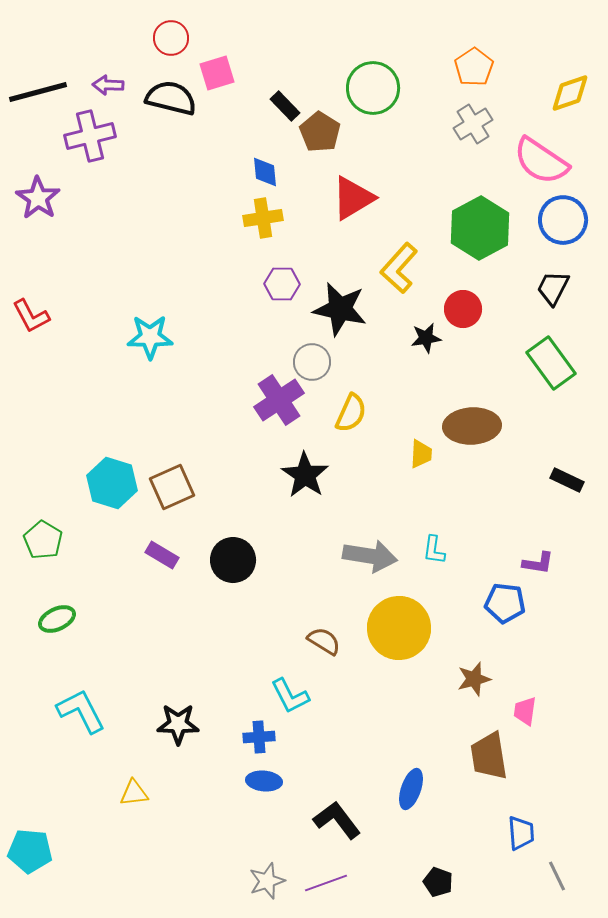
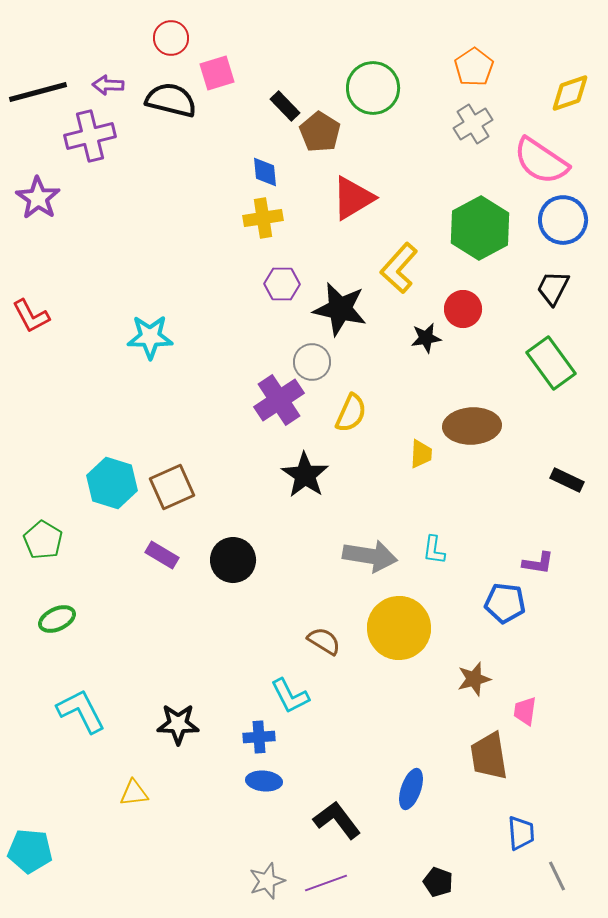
black semicircle at (171, 98): moved 2 px down
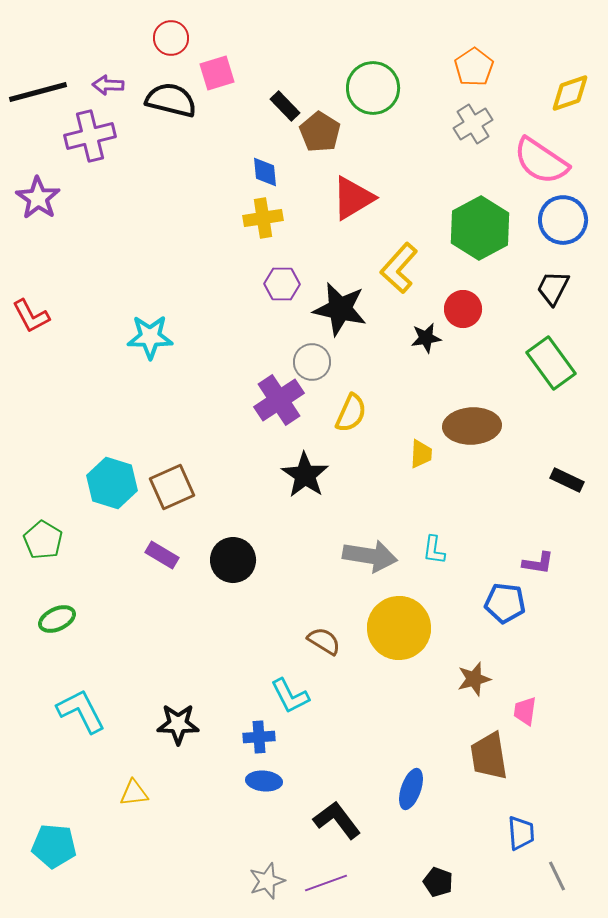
cyan pentagon at (30, 851): moved 24 px right, 5 px up
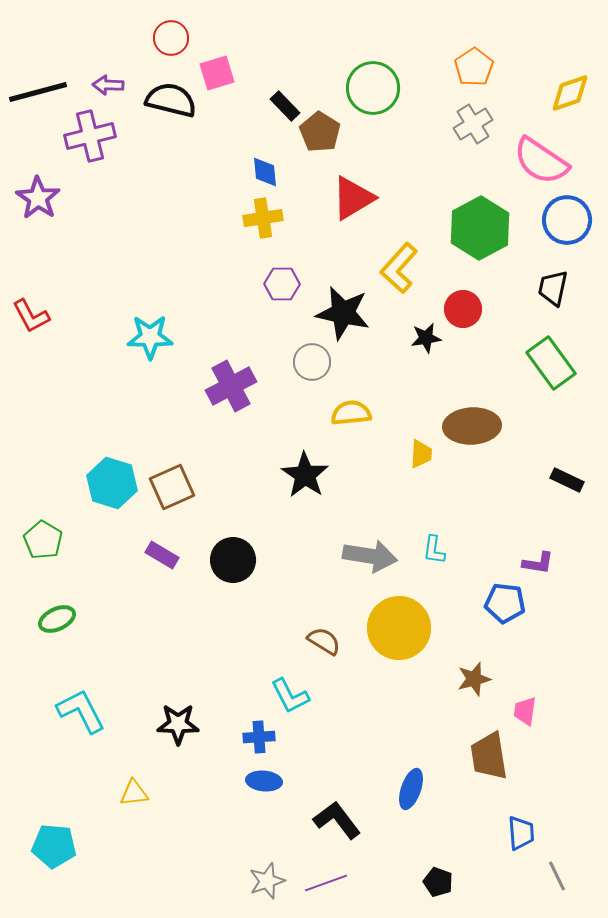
blue circle at (563, 220): moved 4 px right
black trapezoid at (553, 288): rotated 15 degrees counterclockwise
black star at (340, 309): moved 3 px right, 4 px down
purple cross at (279, 400): moved 48 px left, 14 px up; rotated 6 degrees clockwise
yellow semicircle at (351, 413): rotated 120 degrees counterclockwise
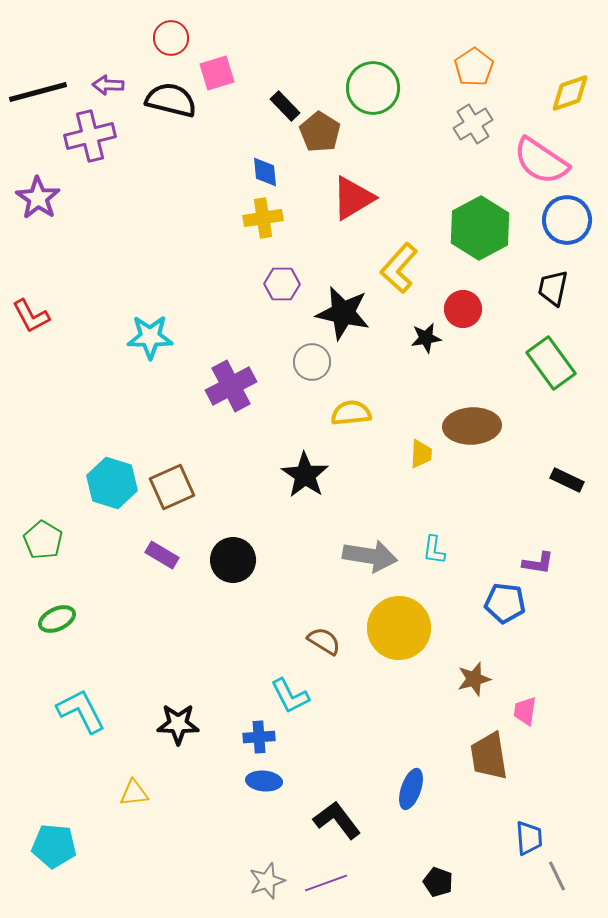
blue trapezoid at (521, 833): moved 8 px right, 5 px down
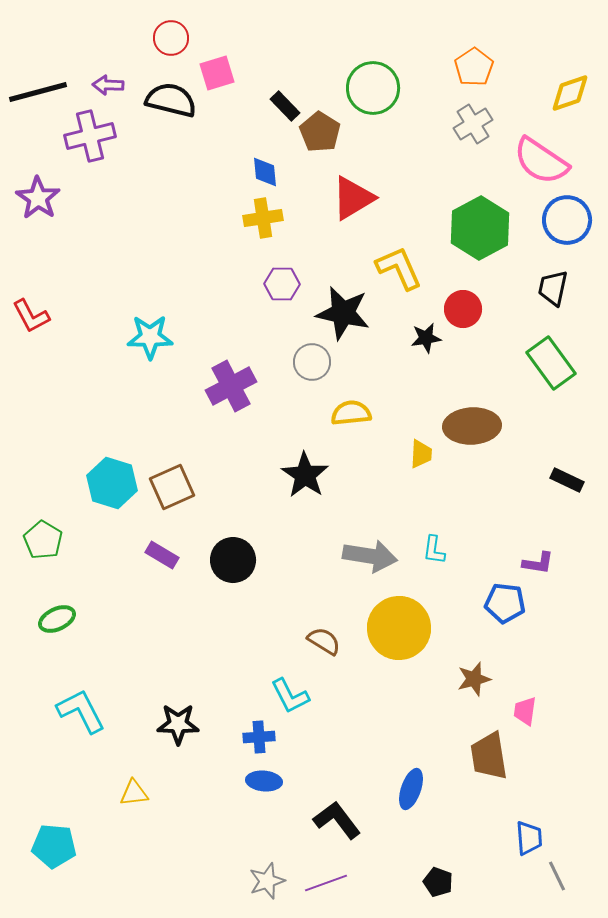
yellow L-shape at (399, 268): rotated 114 degrees clockwise
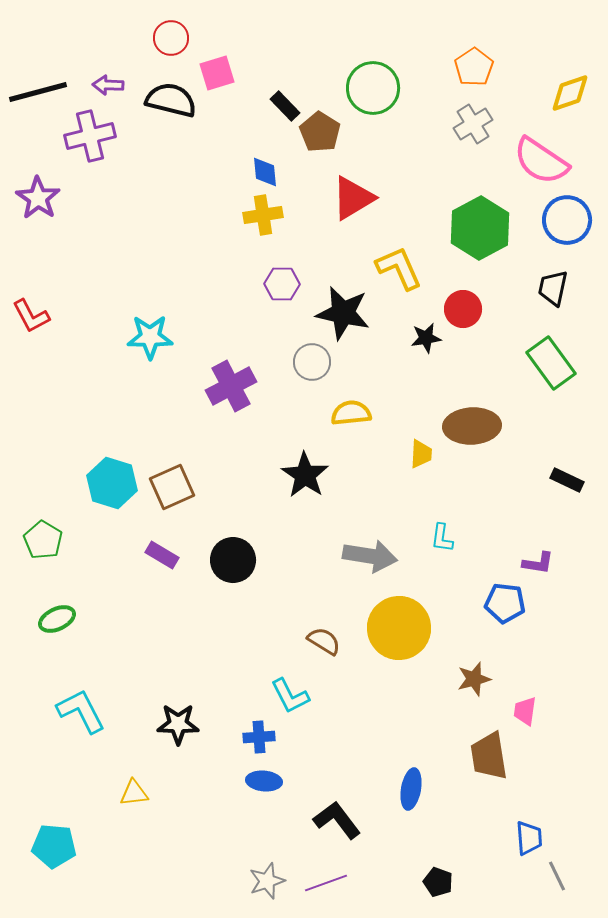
yellow cross at (263, 218): moved 3 px up
cyan L-shape at (434, 550): moved 8 px right, 12 px up
blue ellipse at (411, 789): rotated 9 degrees counterclockwise
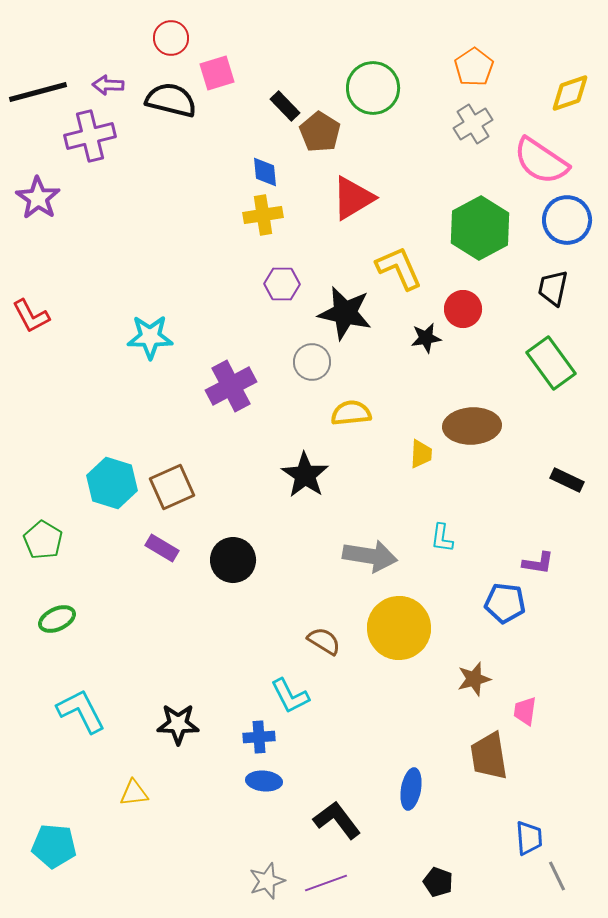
black star at (343, 313): moved 2 px right
purple rectangle at (162, 555): moved 7 px up
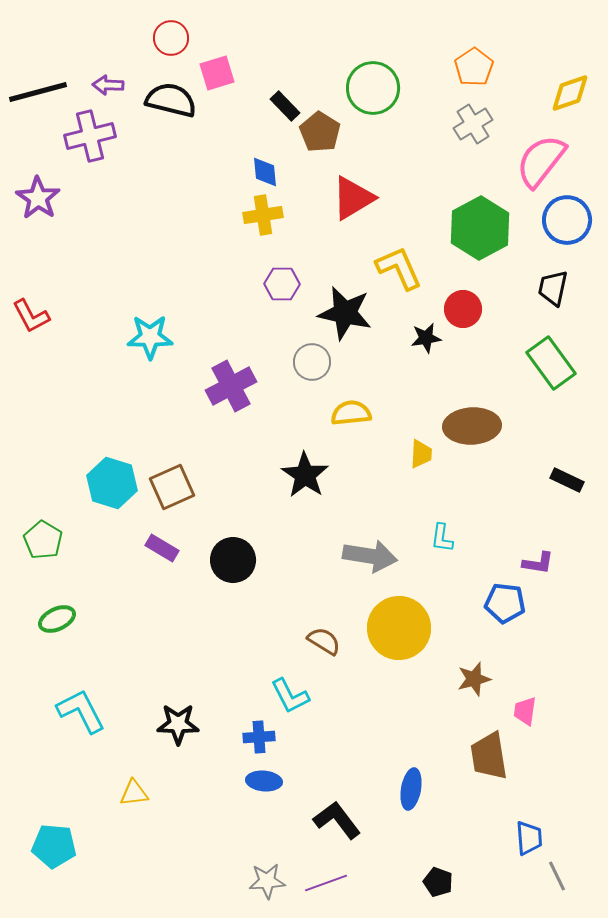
pink semicircle at (541, 161): rotated 94 degrees clockwise
gray star at (267, 881): rotated 15 degrees clockwise
